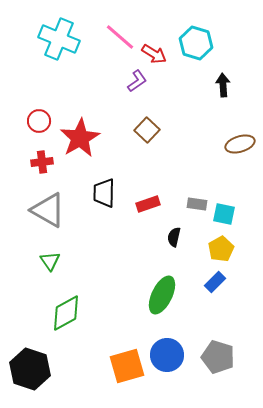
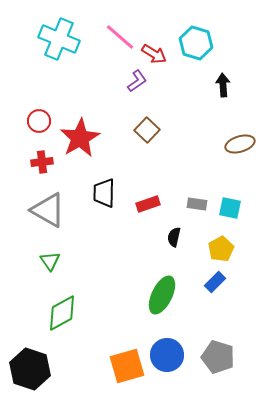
cyan square: moved 6 px right, 6 px up
green diamond: moved 4 px left
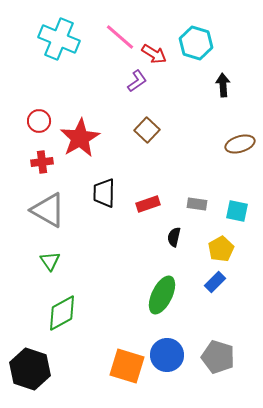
cyan square: moved 7 px right, 3 px down
orange square: rotated 33 degrees clockwise
